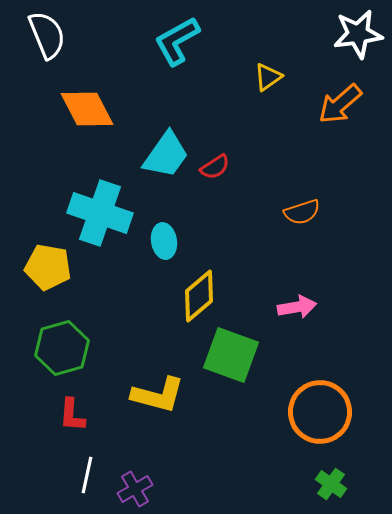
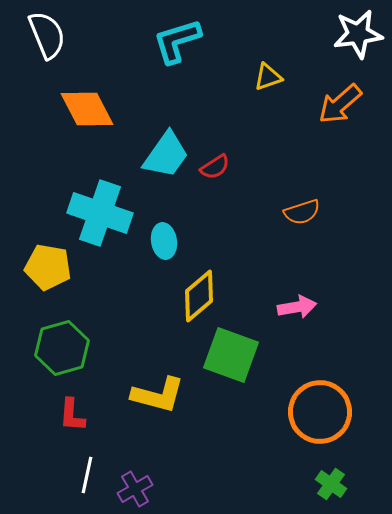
cyan L-shape: rotated 12 degrees clockwise
yellow triangle: rotated 16 degrees clockwise
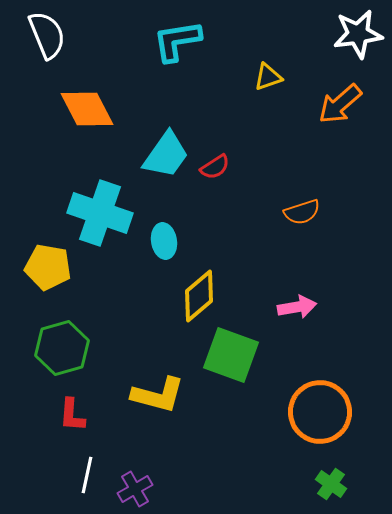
cyan L-shape: rotated 8 degrees clockwise
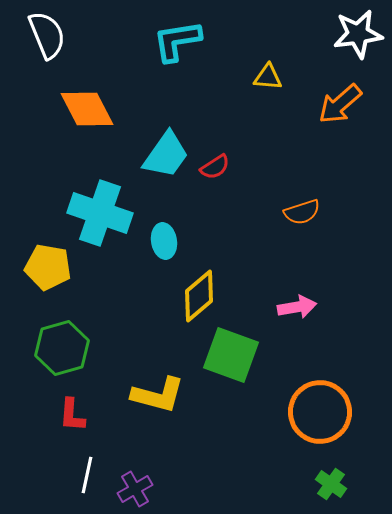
yellow triangle: rotated 24 degrees clockwise
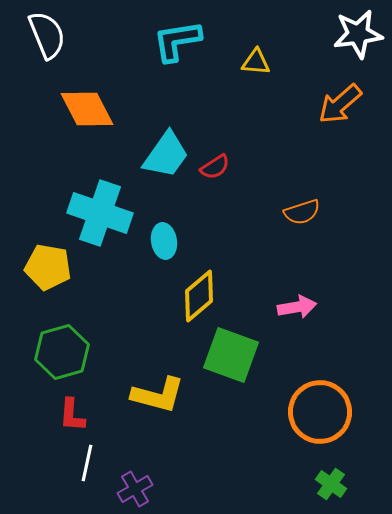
yellow triangle: moved 12 px left, 15 px up
green hexagon: moved 4 px down
white line: moved 12 px up
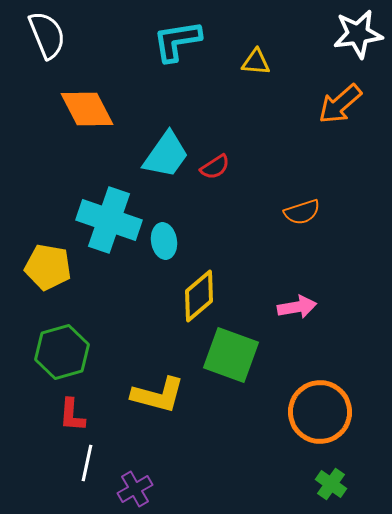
cyan cross: moved 9 px right, 7 px down
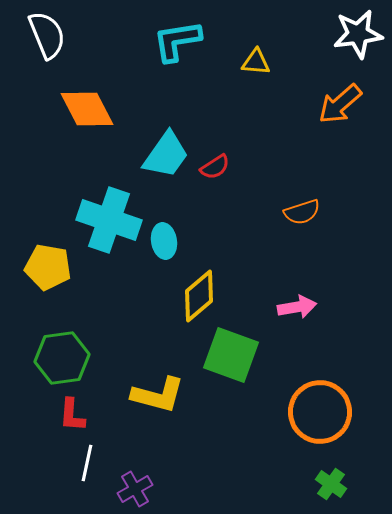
green hexagon: moved 6 px down; rotated 8 degrees clockwise
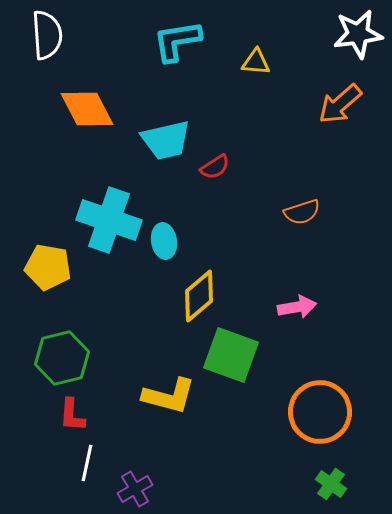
white semicircle: rotated 18 degrees clockwise
cyan trapezoid: moved 15 px up; rotated 42 degrees clockwise
green hexagon: rotated 6 degrees counterclockwise
yellow L-shape: moved 11 px right, 1 px down
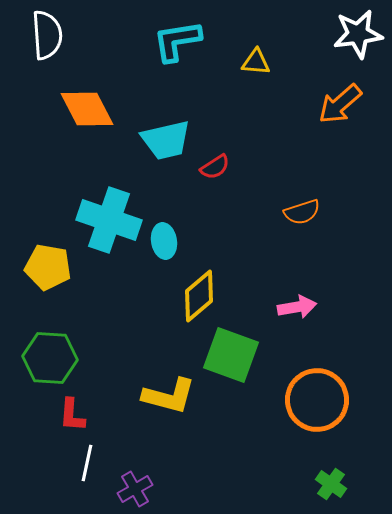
green hexagon: moved 12 px left; rotated 18 degrees clockwise
orange circle: moved 3 px left, 12 px up
